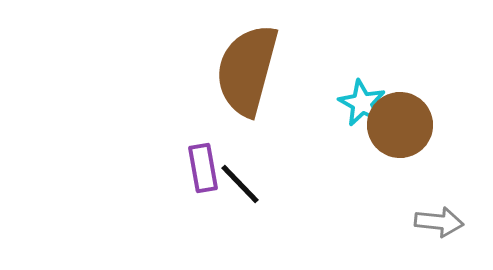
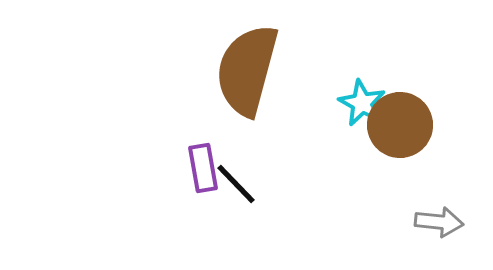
black line: moved 4 px left
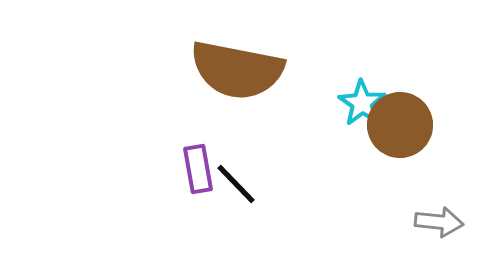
brown semicircle: moved 10 px left; rotated 94 degrees counterclockwise
cyan star: rotated 6 degrees clockwise
purple rectangle: moved 5 px left, 1 px down
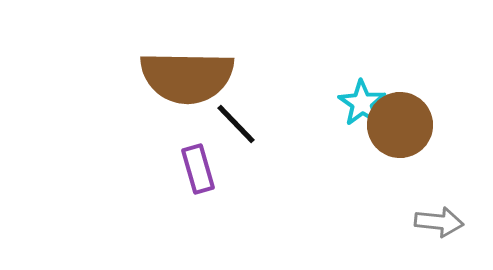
brown semicircle: moved 50 px left, 7 px down; rotated 10 degrees counterclockwise
purple rectangle: rotated 6 degrees counterclockwise
black line: moved 60 px up
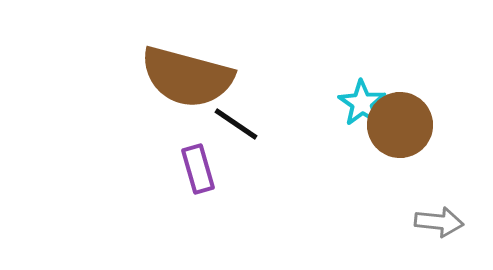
brown semicircle: rotated 14 degrees clockwise
black line: rotated 12 degrees counterclockwise
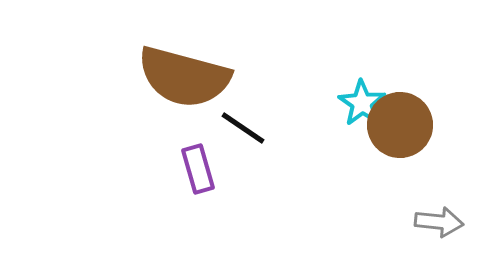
brown semicircle: moved 3 px left
black line: moved 7 px right, 4 px down
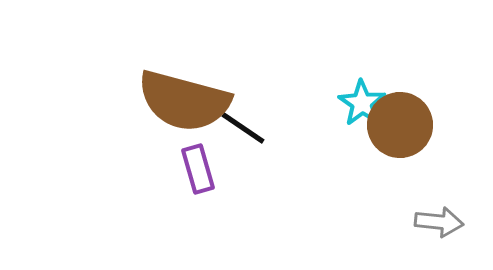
brown semicircle: moved 24 px down
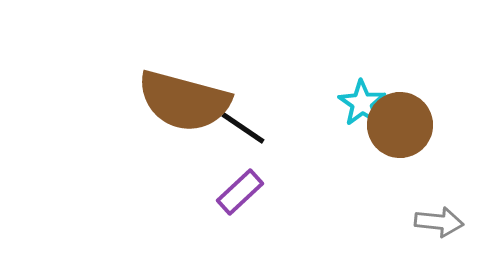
purple rectangle: moved 42 px right, 23 px down; rotated 63 degrees clockwise
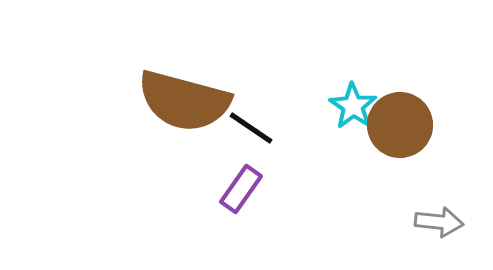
cyan star: moved 9 px left, 3 px down
black line: moved 8 px right
purple rectangle: moved 1 px right, 3 px up; rotated 12 degrees counterclockwise
